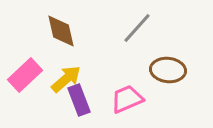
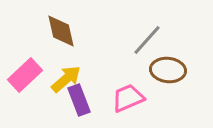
gray line: moved 10 px right, 12 px down
pink trapezoid: moved 1 px right, 1 px up
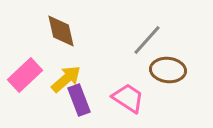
pink trapezoid: rotated 56 degrees clockwise
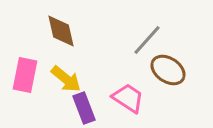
brown ellipse: rotated 28 degrees clockwise
pink rectangle: rotated 36 degrees counterclockwise
yellow arrow: rotated 80 degrees clockwise
purple rectangle: moved 5 px right, 8 px down
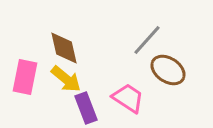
brown diamond: moved 3 px right, 17 px down
pink rectangle: moved 2 px down
purple rectangle: moved 2 px right
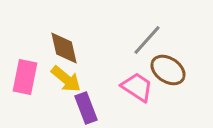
pink trapezoid: moved 9 px right, 11 px up
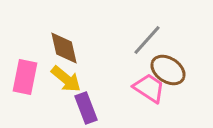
pink trapezoid: moved 12 px right, 1 px down
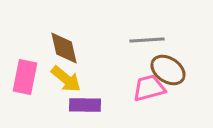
gray line: rotated 44 degrees clockwise
pink trapezoid: rotated 48 degrees counterclockwise
purple rectangle: moved 1 px left, 3 px up; rotated 68 degrees counterclockwise
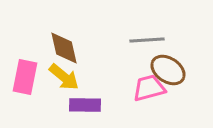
yellow arrow: moved 2 px left, 2 px up
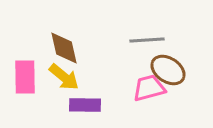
pink rectangle: rotated 12 degrees counterclockwise
